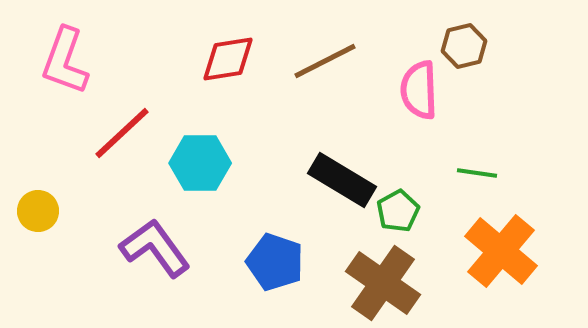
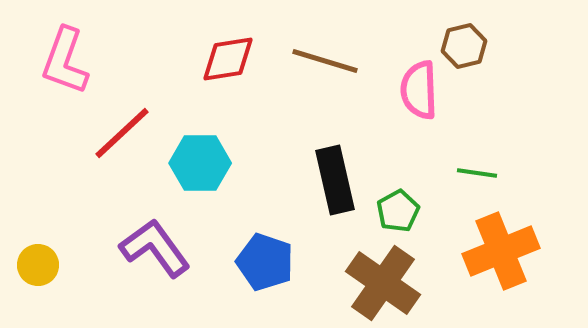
brown line: rotated 44 degrees clockwise
black rectangle: moved 7 px left; rotated 46 degrees clockwise
yellow circle: moved 54 px down
orange cross: rotated 28 degrees clockwise
blue pentagon: moved 10 px left
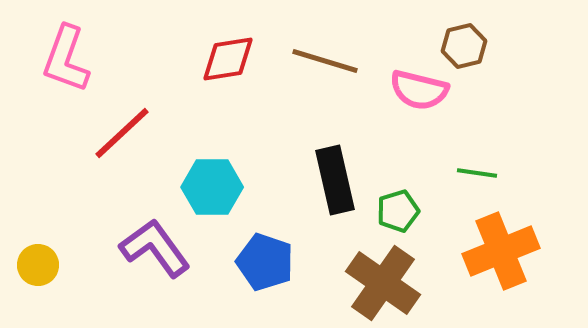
pink L-shape: moved 1 px right, 2 px up
pink semicircle: rotated 74 degrees counterclockwise
cyan hexagon: moved 12 px right, 24 px down
green pentagon: rotated 12 degrees clockwise
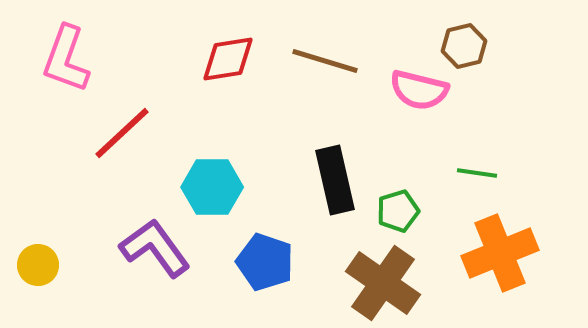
orange cross: moved 1 px left, 2 px down
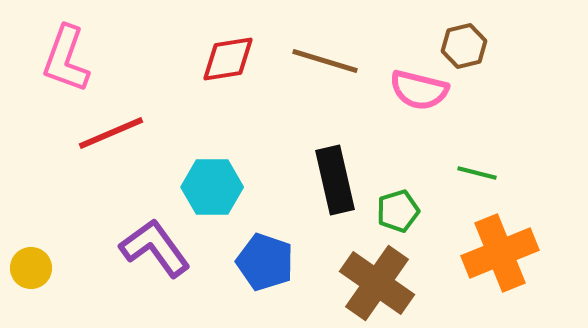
red line: moved 11 px left; rotated 20 degrees clockwise
green line: rotated 6 degrees clockwise
yellow circle: moved 7 px left, 3 px down
brown cross: moved 6 px left
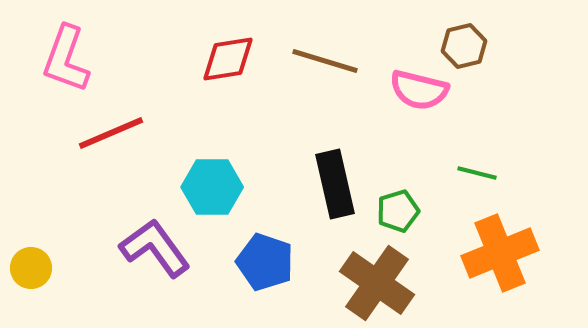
black rectangle: moved 4 px down
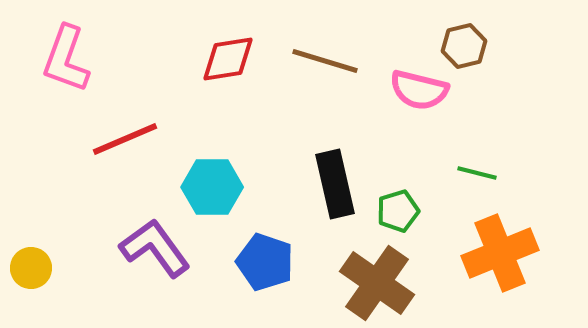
red line: moved 14 px right, 6 px down
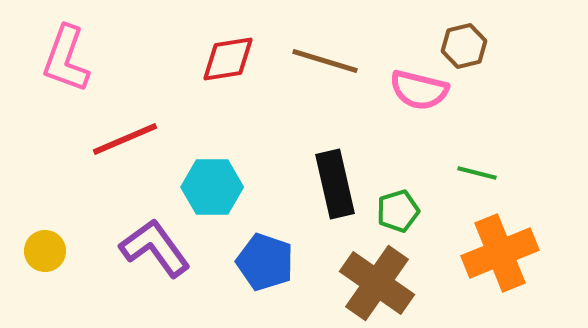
yellow circle: moved 14 px right, 17 px up
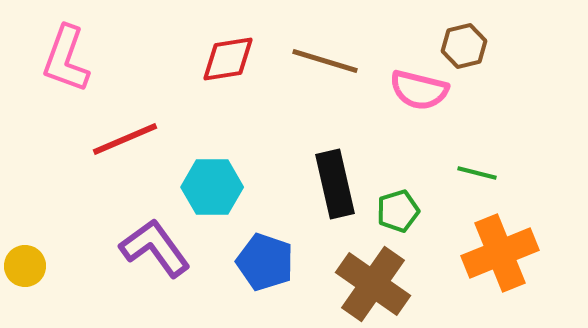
yellow circle: moved 20 px left, 15 px down
brown cross: moved 4 px left, 1 px down
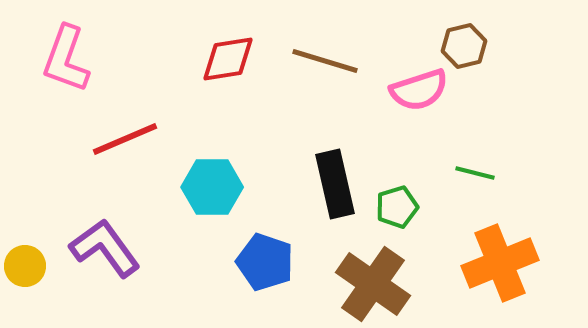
pink semicircle: rotated 32 degrees counterclockwise
green line: moved 2 px left
green pentagon: moved 1 px left, 4 px up
purple L-shape: moved 50 px left
orange cross: moved 10 px down
